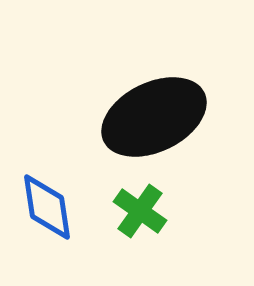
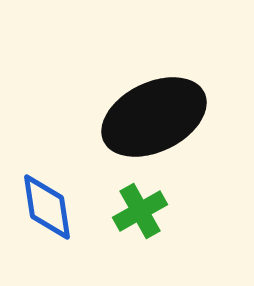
green cross: rotated 26 degrees clockwise
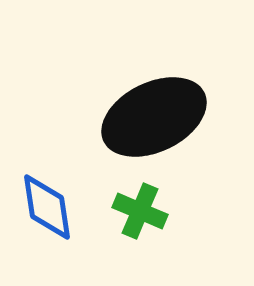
green cross: rotated 38 degrees counterclockwise
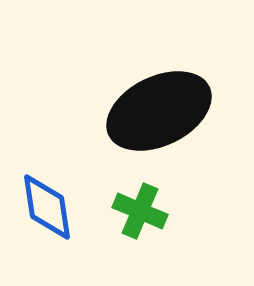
black ellipse: moved 5 px right, 6 px up
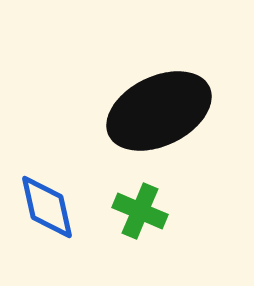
blue diamond: rotated 4 degrees counterclockwise
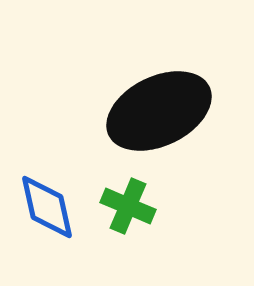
green cross: moved 12 px left, 5 px up
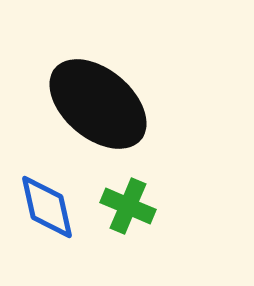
black ellipse: moved 61 px left, 7 px up; rotated 66 degrees clockwise
